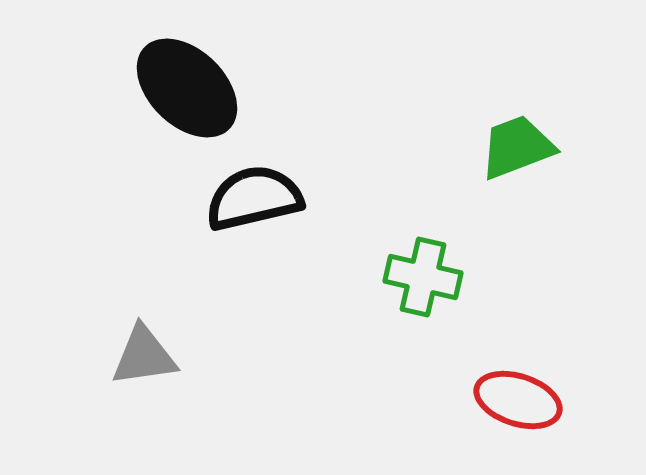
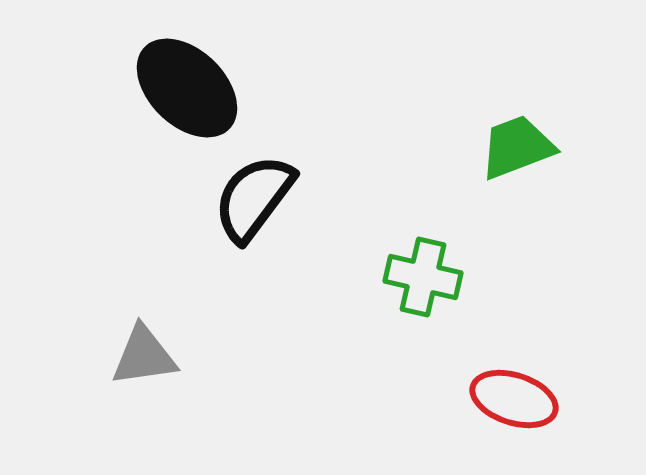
black semicircle: rotated 40 degrees counterclockwise
red ellipse: moved 4 px left, 1 px up
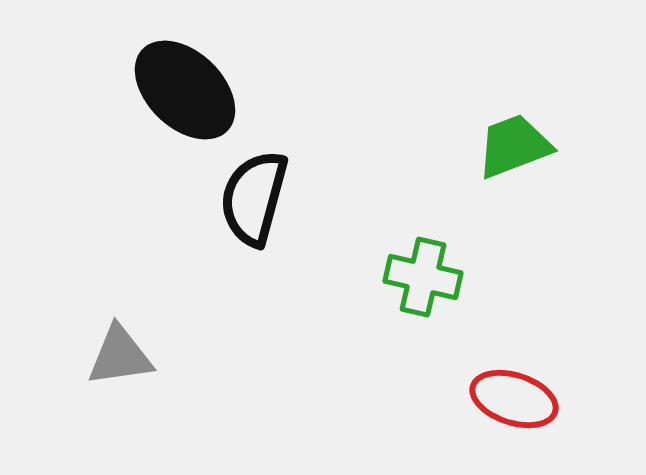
black ellipse: moved 2 px left, 2 px down
green trapezoid: moved 3 px left, 1 px up
black semicircle: rotated 22 degrees counterclockwise
gray triangle: moved 24 px left
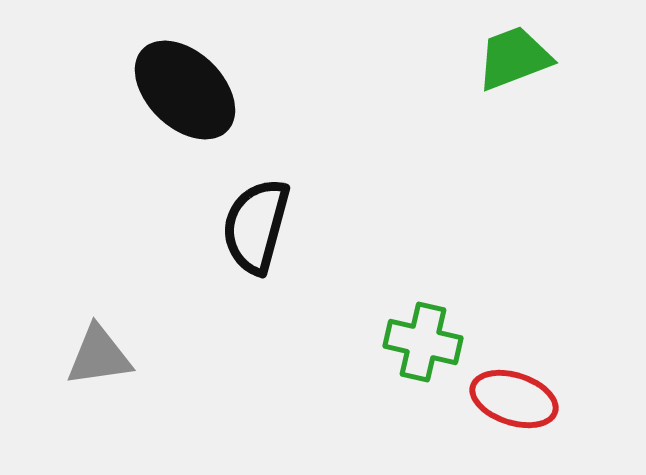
green trapezoid: moved 88 px up
black semicircle: moved 2 px right, 28 px down
green cross: moved 65 px down
gray triangle: moved 21 px left
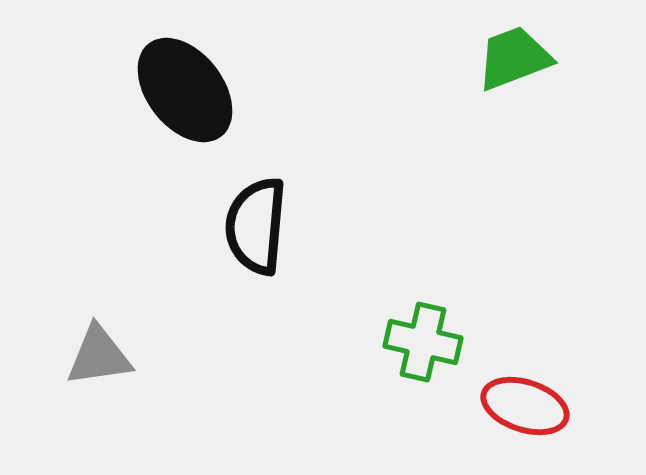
black ellipse: rotated 8 degrees clockwise
black semicircle: rotated 10 degrees counterclockwise
red ellipse: moved 11 px right, 7 px down
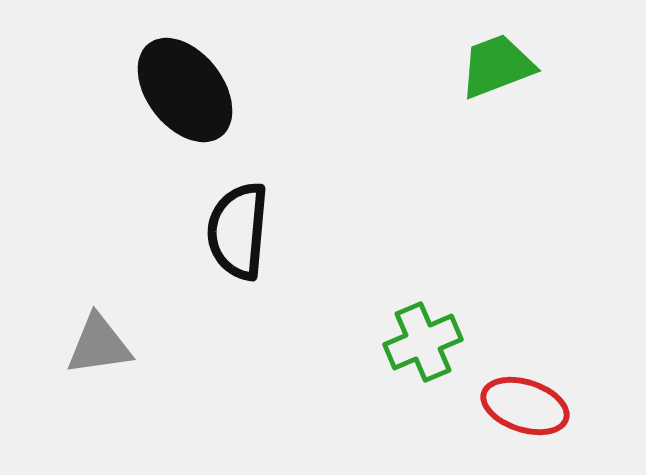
green trapezoid: moved 17 px left, 8 px down
black semicircle: moved 18 px left, 5 px down
green cross: rotated 36 degrees counterclockwise
gray triangle: moved 11 px up
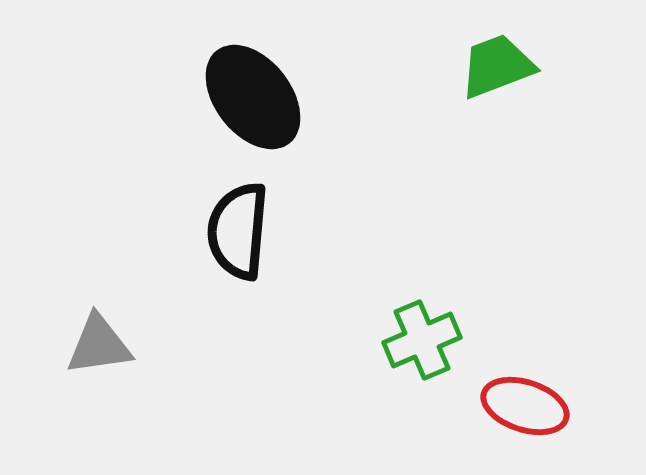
black ellipse: moved 68 px right, 7 px down
green cross: moved 1 px left, 2 px up
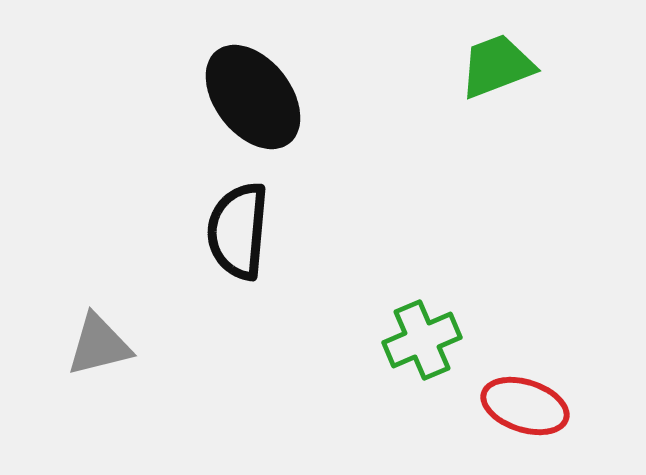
gray triangle: rotated 6 degrees counterclockwise
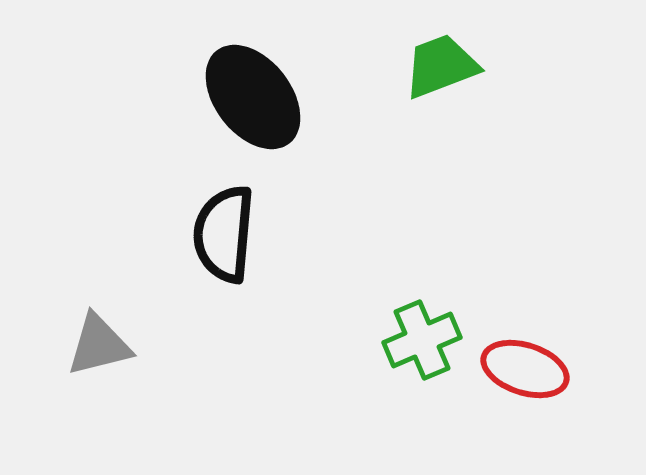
green trapezoid: moved 56 px left
black semicircle: moved 14 px left, 3 px down
red ellipse: moved 37 px up
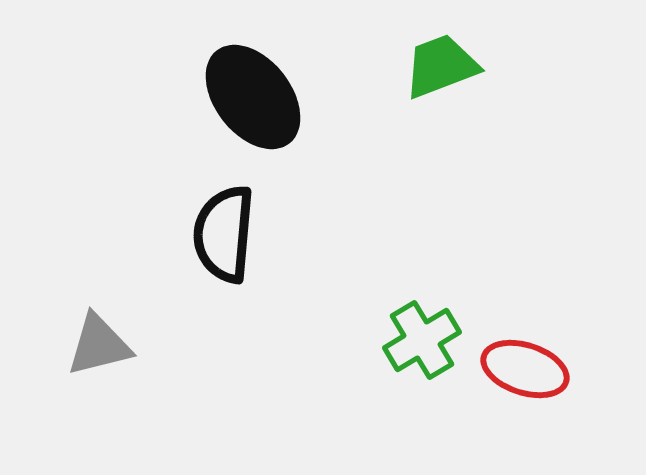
green cross: rotated 8 degrees counterclockwise
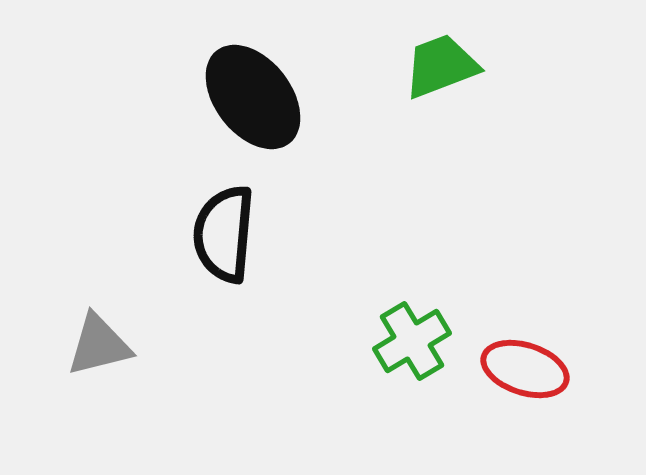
green cross: moved 10 px left, 1 px down
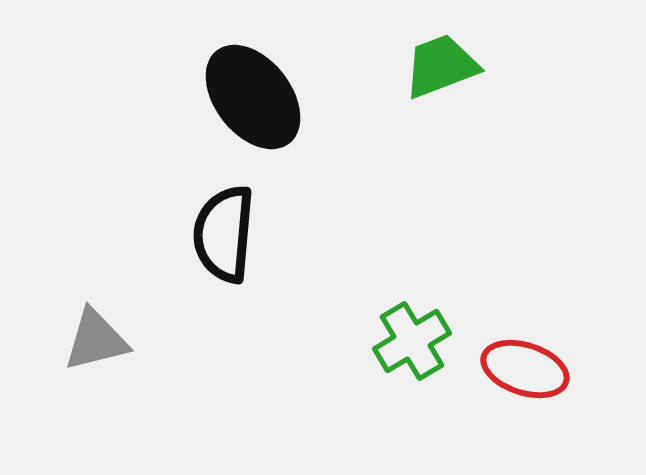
gray triangle: moved 3 px left, 5 px up
